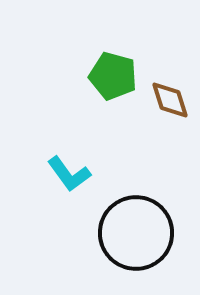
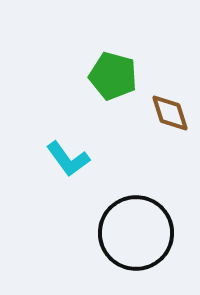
brown diamond: moved 13 px down
cyan L-shape: moved 1 px left, 15 px up
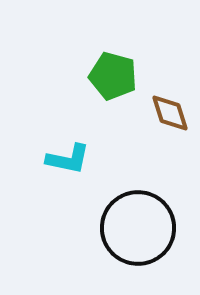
cyan L-shape: rotated 42 degrees counterclockwise
black circle: moved 2 px right, 5 px up
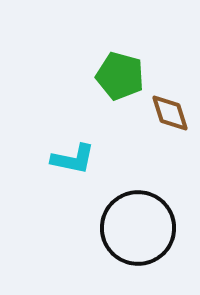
green pentagon: moved 7 px right
cyan L-shape: moved 5 px right
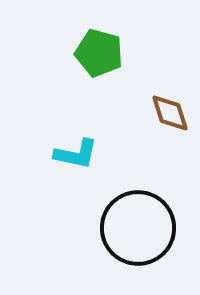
green pentagon: moved 21 px left, 23 px up
cyan L-shape: moved 3 px right, 5 px up
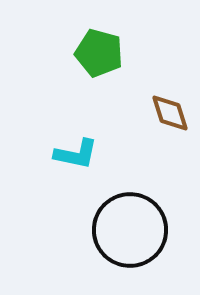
black circle: moved 8 px left, 2 px down
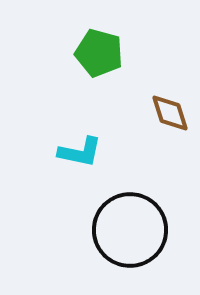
cyan L-shape: moved 4 px right, 2 px up
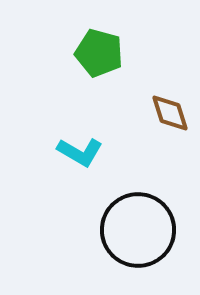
cyan L-shape: rotated 18 degrees clockwise
black circle: moved 8 px right
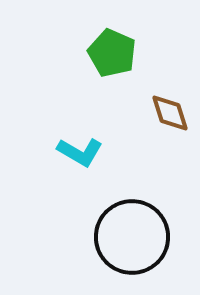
green pentagon: moved 13 px right; rotated 9 degrees clockwise
black circle: moved 6 px left, 7 px down
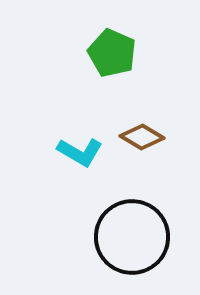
brown diamond: moved 28 px left, 24 px down; rotated 42 degrees counterclockwise
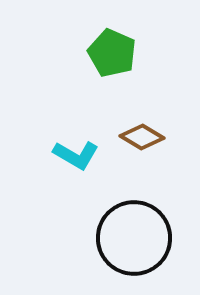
cyan L-shape: moved 4 px left, 3 px down
black circle: moved 2 px right, 1 px down
